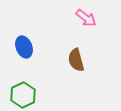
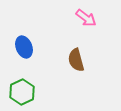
green hexagon: moved 1 px left, 3 px up
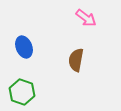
brown semicircle: rotated 25 degrees clockwise
green hexagon: rotated 15 degrees counterclockwise
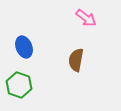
green hexagon: moved 3 px left, 7 px up
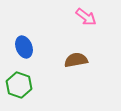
pink arrow: moved 1 px up
brown semicircle: rotated 70 degrees clockwise
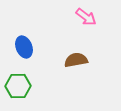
green hexagon: moved 1 px left, 1 px down; rotated 20 degrees counterclockwise
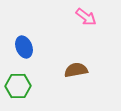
brown semicircle: moved 10 px down
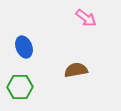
pink arrow: moved 1 px down
green hexagon: moved 2 px right, 1 px down
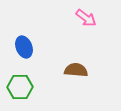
brown semicircle: rotated 15 degrees clockwise
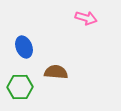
pink arrow: rotated 20 degrees counterclockwise
brown semicircle: moved 20 px left, 2 px down
